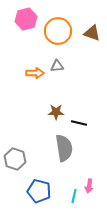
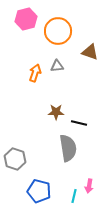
brown triangle: moved 2 px left, 19 px down
orange arrow: rotated 72 degrees counterclockwise
gray semicircle: moved 4 px right
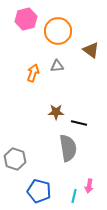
brown triangle: moved 1 px right, 2 px up; rotated 18 degrees clockwise
orange arrow: moved 2 px left
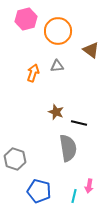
brown star: rotated 21 degrees clockwise
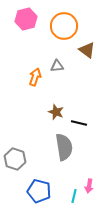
orange circle: moved 6 px right, 5 px up
brown triangle: moved 4 px left
orange arrow: moved 2 px right, 4 px down
gray semicircle: moved 4 px left, 1 px up
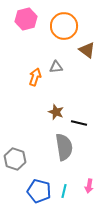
gray triangle: moved 1 px left, 1 px down
cyan line: moved 10 px left, 5 px up
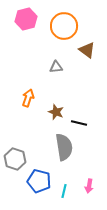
orange arrow: moved 7 px left, 21 px down
blue pentagon: moved 10 px up
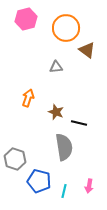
orange circle: moved 2 px right, 2 px down
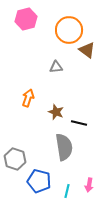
orange circle: moved 3 px right, 2 px down
pink arrow: moved 1 px up
cyan line: moved 3 px right
